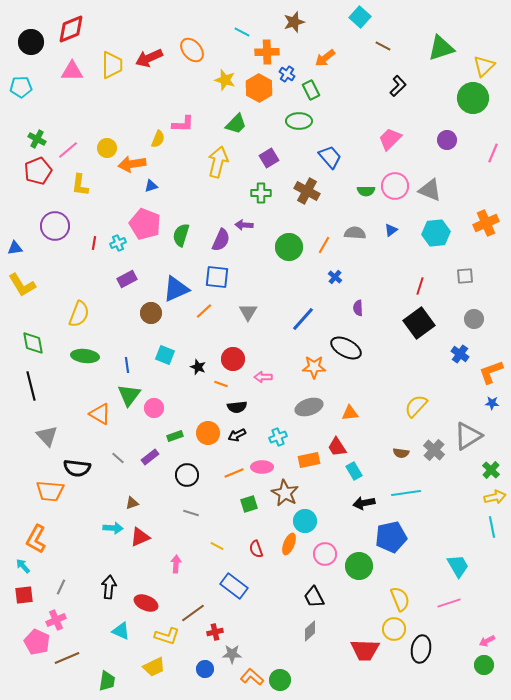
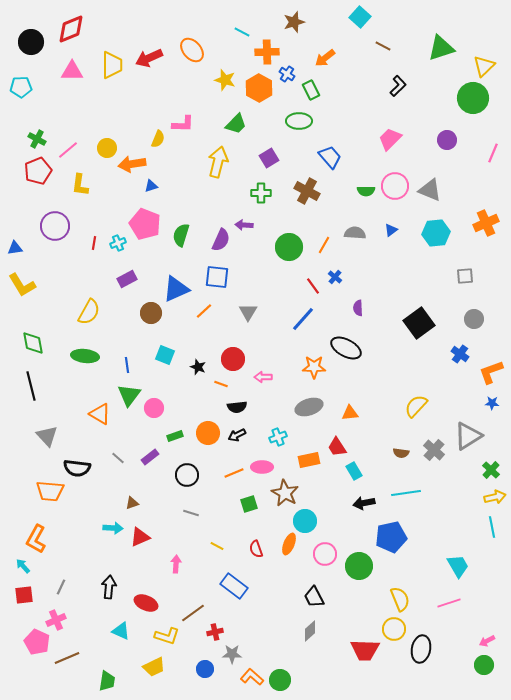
red line at (420, 286): moved 107 px left; rotated 54 degrees counterclockwise
yellow semicircle at (79, 314): moved 10 px right, 2 px up; rotated 8 degrees clockwise
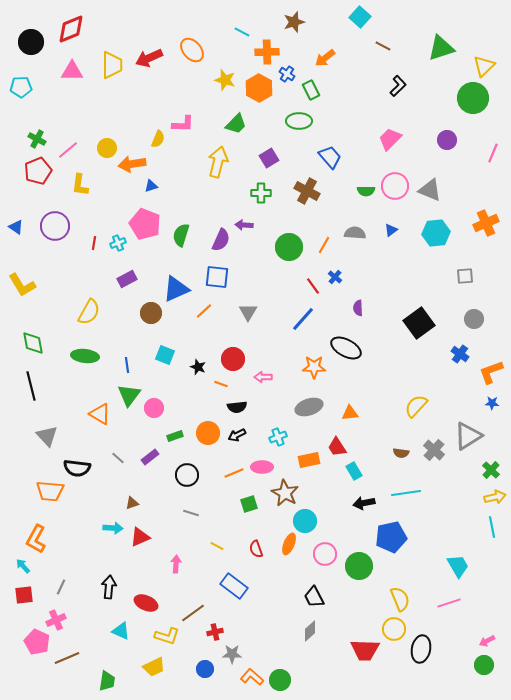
blue triangle at (15, 248): moved 1 px right, 21 px up; rotated 42 degrees clockwise
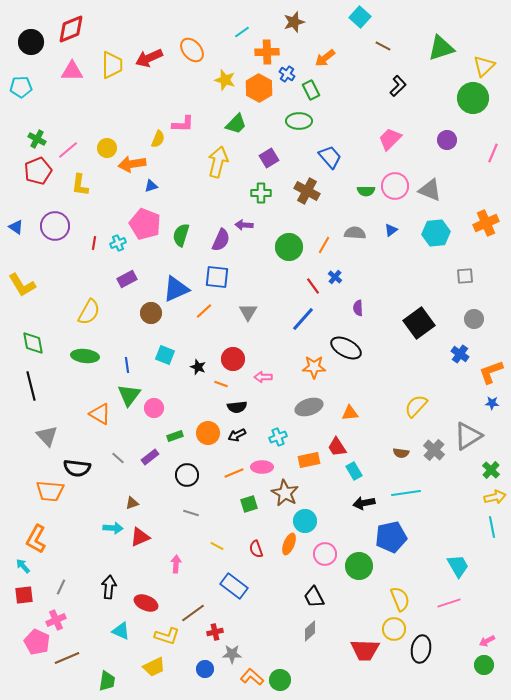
cyan line at (242, 32): rotated 63 degrees counterclockwise
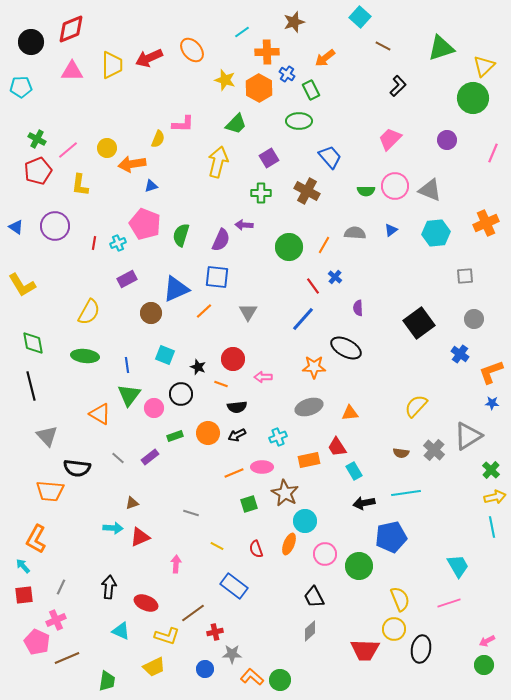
black circle at (187, 475): moved 6 px left, 81 px up
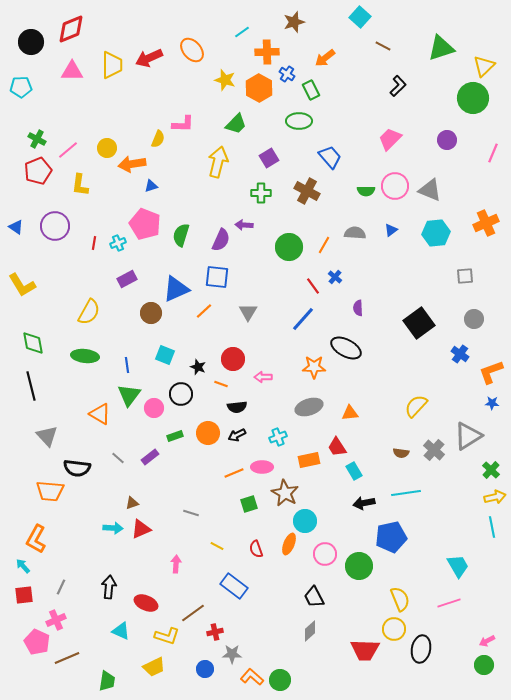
red triangle at (140, 537): moved 1 px right, 8 px up
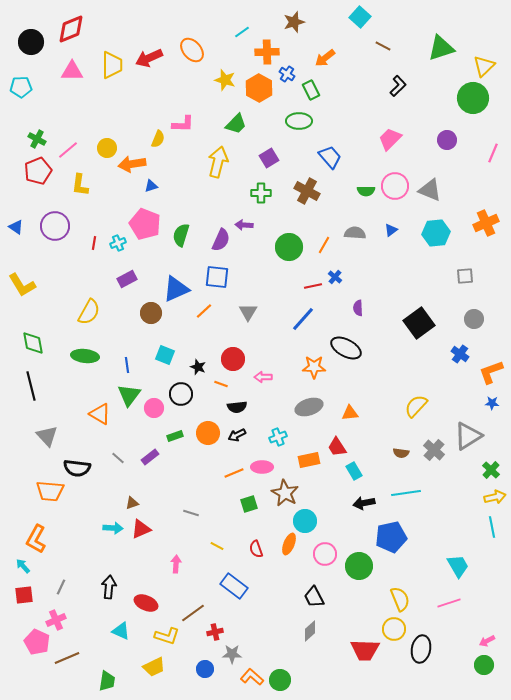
red line at (313, 286): rotated 66 degrees counterclockwise
